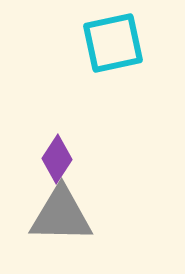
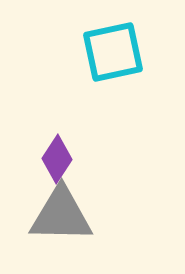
cyan square: moved 9 px down
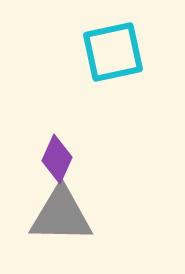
purple diamond: rotated 9 degrees counterclockwise
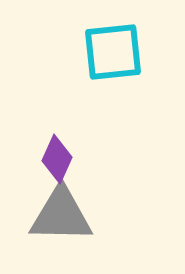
cyan square: rotated 6 degrees clockwise
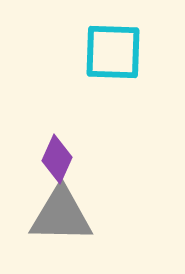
cyan square: rotated 8 degrees clockwise
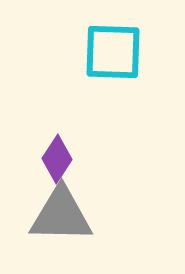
purple diamond: rotated 9 degrees clockwise
